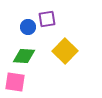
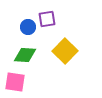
green diamond: moved 1 px right, 1 px up
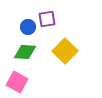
green diamond: moved 3 px up
pink square: moved 2 px right; rotated 20 degrees clockwise
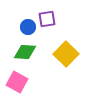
yellow square: moved 1 px right, 3 px down
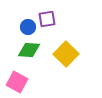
green diamond: moved 4 px right, 2 px up
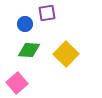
purple square: moved 6 px up
blue circle: moved 3 px left, 3 px up
pink square: moved 1 px down; rotated 20 degrees clockwise
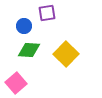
blue circle: moved 1 px left, 2 px down
pink square: moved 1 px left
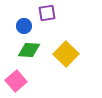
pink square: moved 2 px up
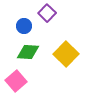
purple square: rotated 36 degrees counterclockwise
green diamond: moved 1 px left, 2 px down
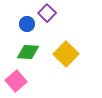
blue circle: moved 3 px right, 2 px up
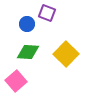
purple square: rotated 24 degrees counterclockwise
